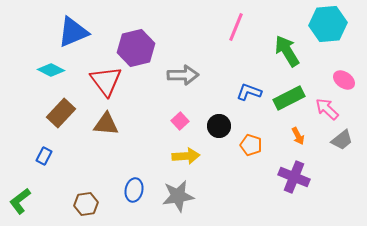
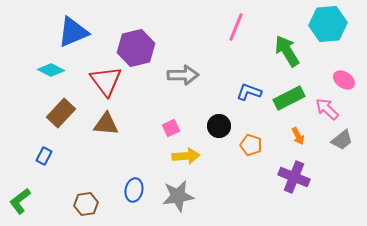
pink square: moved 9 px left, 7 px down; rotated 18 degrees clockwise
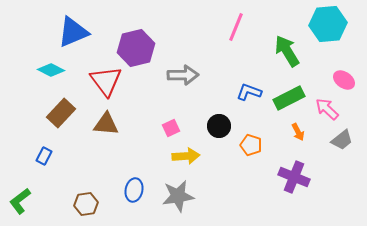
orange arrow: moved 4 px up
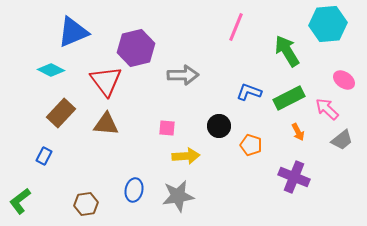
pink square: moved 4 px left; rotated 30 degrees clockwise
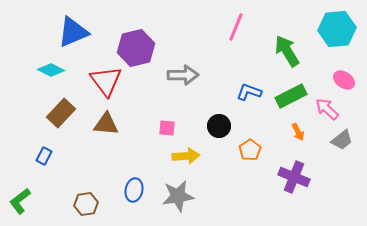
cyan hexagon: moved 9 px right, 5 px down
green rectangle: moved 2 px right, 2 px up
orange pentagon: moved 1 px left, 5 px down; rotated 20 degrees clockwise
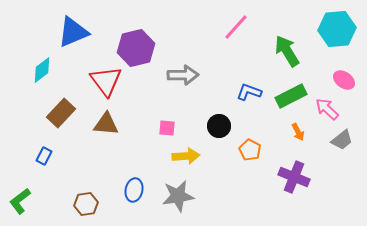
pink line: rotated 20 degrees clockwise
cyan diamond: moved 9 px left; rotated 64 degrees counterclockwise
orange pentagon: rotated 10 degrees counterclockwise
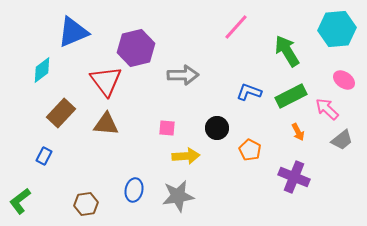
black circle: moved 2 px left, 2 px down
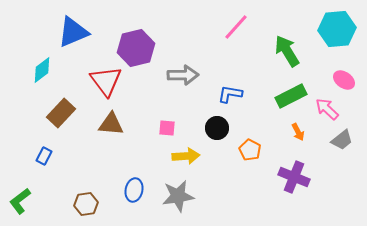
blue L-shape: moved 19 px left, 2 px down; rotated 10 degrees counterclockwise
brown triangle: moved 5 px right
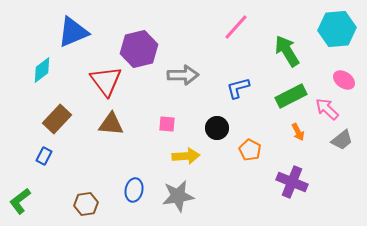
purple hexagon: moved 3 px right, 1 px down
blue L-shape: moved 8 px right, 6 px up; rotated 25 degrees counterclockwise
brown rectangle: moved 4 px left, 6 px down
pink square: moved 4 px up
purple cross: moved 2 px left, 5 px down
